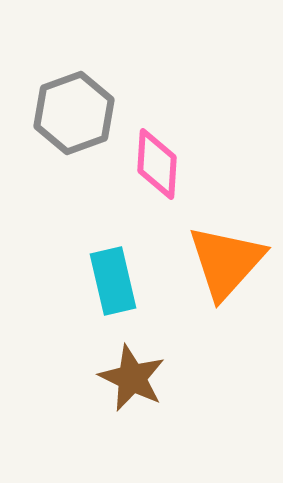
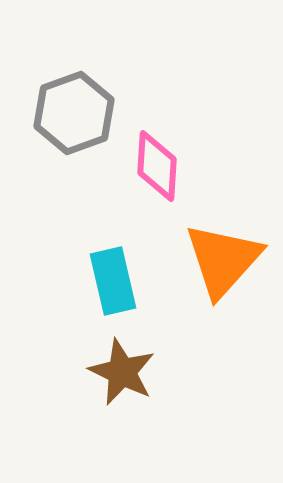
pink diamond: moved 2 px down
orange triangle: moved 3 px left, 2 px up
brown star: moved 10 px left, 6 px up
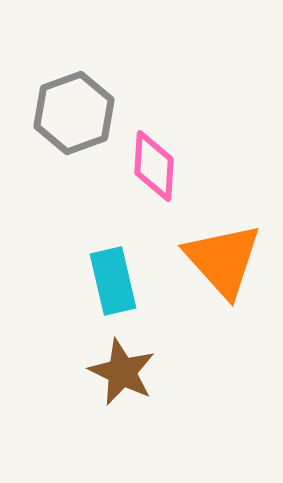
pink diamond: moved 3 px left
orange triangle: rotated 24 degrees counterclockwise
